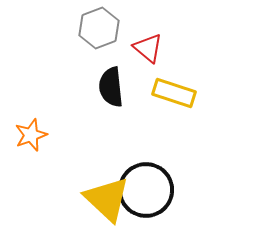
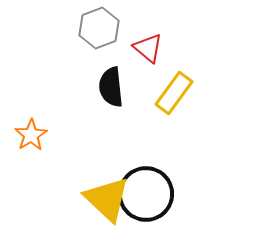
yellow rectangle: rotated 72 degrees counterclockwise
orange star: rotated 12 degrees counterclockwise
black circle: moved 4 px down
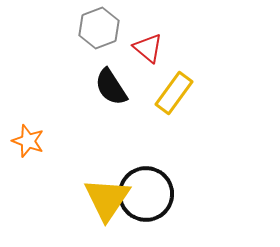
black semicircle: rotated 27 degrees counterclockwise
orange star: moved 3 px left, 6 px down; rotated 20 degrees counterclockwise
yellow triangle: rotated 21 degrees clockwise
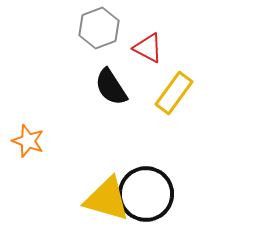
red triangle: rotated 12 degrees counterclockwise
yellow triangle: rotated 48 degrees counterclockwise
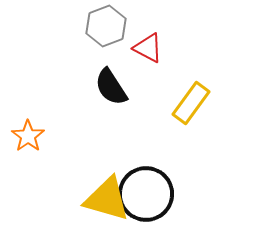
gray hexagon: moved 7 px right, 2 px up
yellow rectangle: moved 17 px right, 10 px down
orange star: moved 5 px up; rotated 16 degrees clockwise
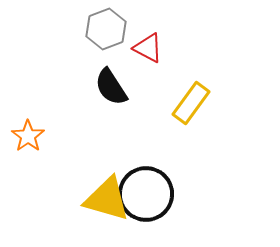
gray hexagon: moved 3 px down
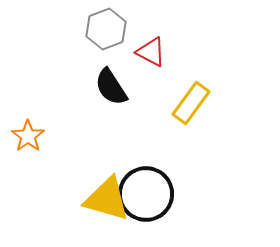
red triangle: moved 3 px right, 4 px down
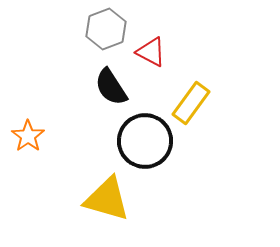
black circle: moved 1 px left, 53 px up
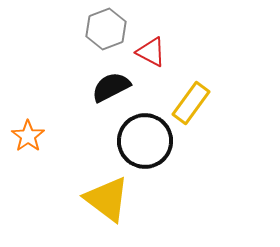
black semicircle: rotated 96 degrees clockwise
yellow triangle: rotated 21 degrees clockwise
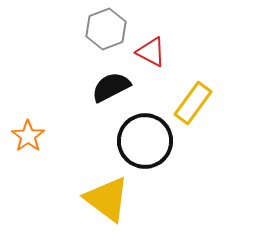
yellow rectangle: moved 2 px right
